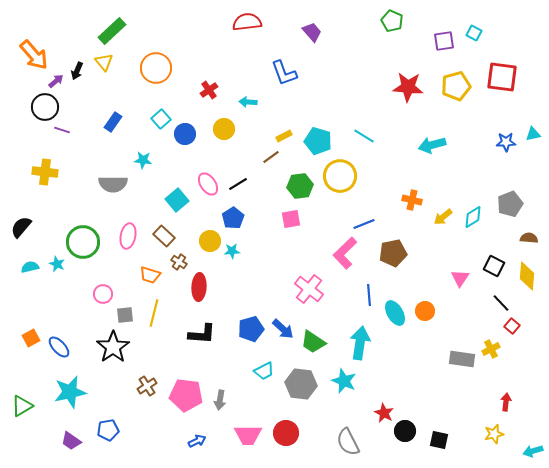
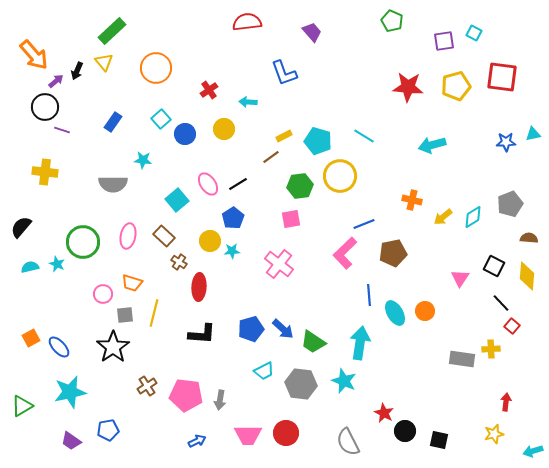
orange trapezoid at (150, 275): moved 18 px left, 8 px down
pink cross at (309, 289): moved 30 px left, 25 px up
yellow cross at (491, 349): rotated 24 degrees clockwise
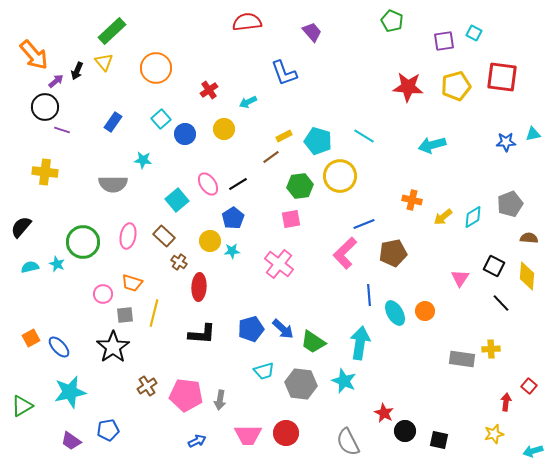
cyan arrow at (248, 102): rotated 30 degrees counterclockwise
red square at (512, 326): moved 17 px right, 60 px down
cyan trapezoid at (264, 371): rotated 10 degrees clockwise
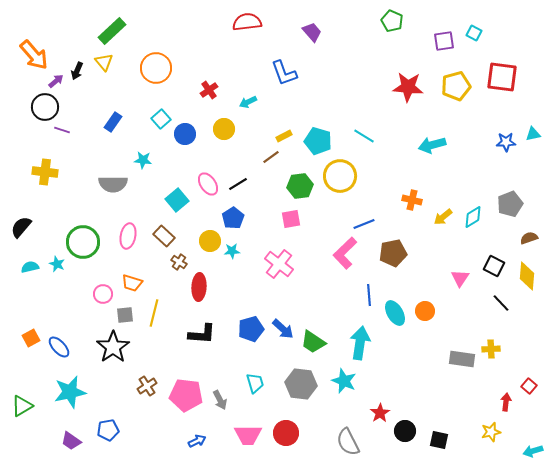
brown semicircle at (529, 238): rotated 24 degrees counterclockwise
cyan trapezoid at (264, 371): moved 9 px left, 12 px down; rotated 90 degrees counterclockwise
gray arrow at (220, 400): rotated 36 degrees counterclockwise
red star at (384, 413): moved 4 px left; rotated 12 degrees clockwise
yellow star at (494, 434): moved 3 px left, 2 px up
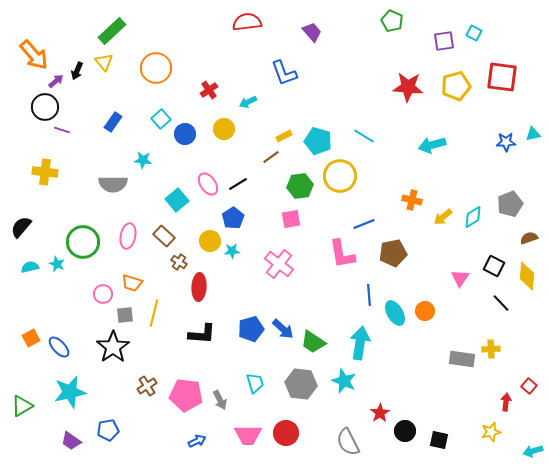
pink L-shape at (345, 253): moved 3 px left, 1 px down; rotated 56 degrees counterclockwise
